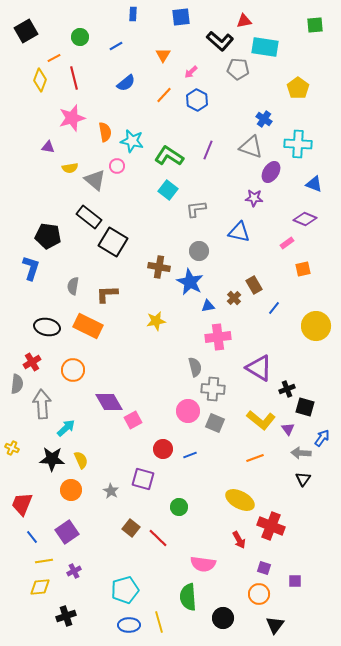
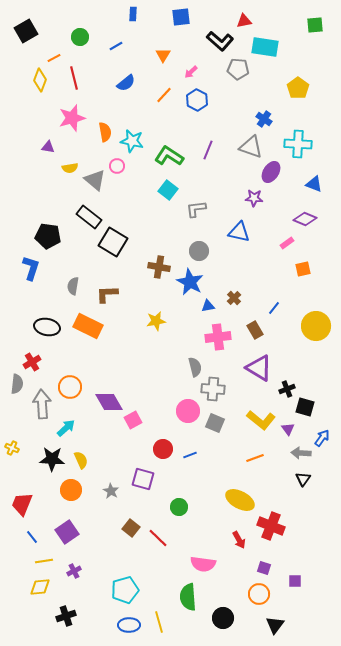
brown rectangle at (254, 285): moved 1 px right, 45 px down
orange circle at (73, 370): moved 3 px left, 17 px down
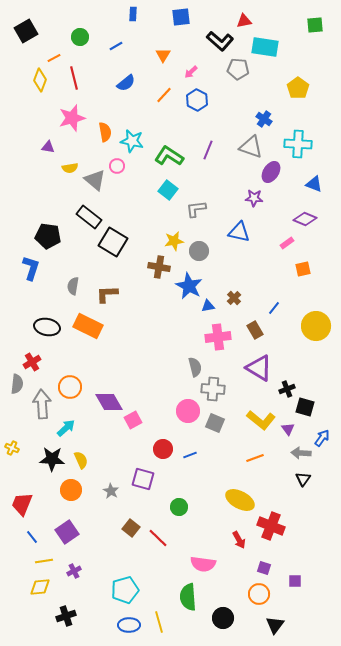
blue star at (190, 282): moved 1 px left, 4 px down
yellow star at (156, 321): moved 18 px right, 80 px up
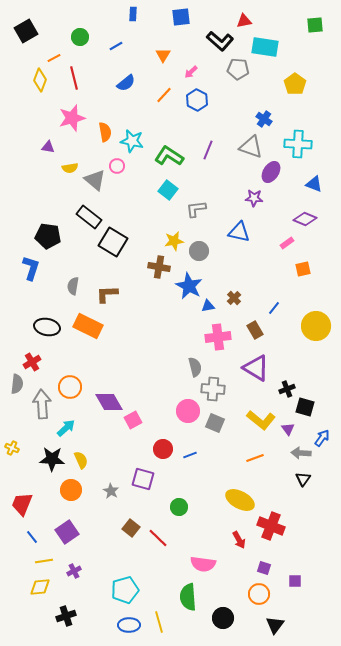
yellow pentagon at (298, 88): moved 3 px left, 4 px up
purple triangle at (259, 368): moved 3 px left
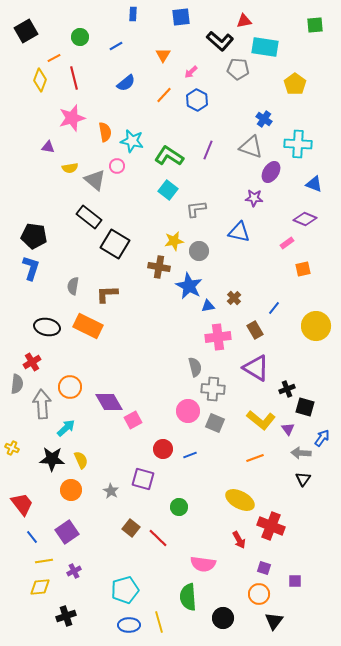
black pentagon at (48, 236): moved 14 px left
black square at (113, 242): moved 2 px right, 2 px down
red trapezoid at (22, 504): rotated 120 degrees clockwise
black triangle at (275, 625): moved 1 px left, 4 px up
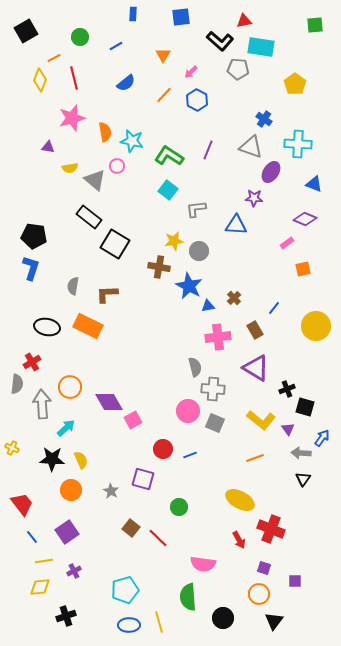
cyan rectangle at (265, 47): moved 4 px left
blue triangle at (239, 232): moved 3 px left, 7 px up; rotated 10 degrees counterclockwise
red cross at (271, 526): moved 3 px down
